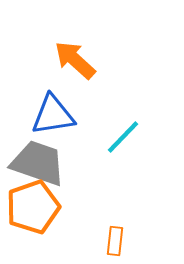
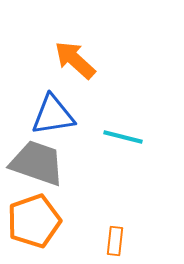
cyan line: rotated 60 degrees clockwise
gray trapezoid: moved 1 px left
orange pentagon: moved 1 px right, 14 px down
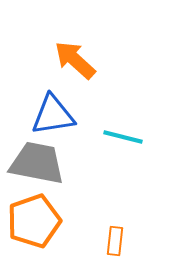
gray trapezoid: rotated 8 degrees counterclockwise
